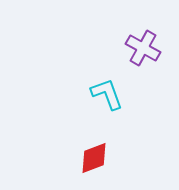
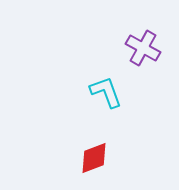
cyan L-shape: moved 1 px left, 2 px up
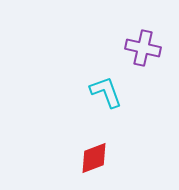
purple cross: rotated 16 degrees counterclockwise
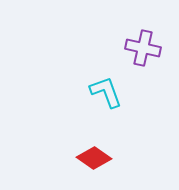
red diamond: rotated 56 degrees clockwise
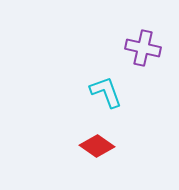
red diamond: moved 3 px right, 12 px up
